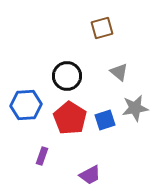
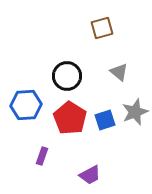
gray star: moved 4 px down; rotated 12 degrees counterclockwise
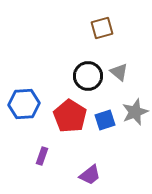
black circle: moved 21 px right
blue hexagon: moved 2 px left, 1 px up
red pentagon: moved 2 px up
purple trapezoid: rotated 10 degrees counterclockwise
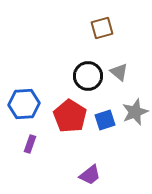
purple rectangle: moved 12 px left, 12 px up
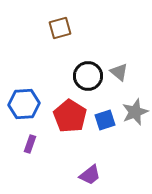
brown square: moved 42 px left
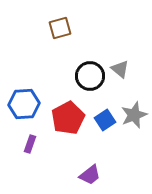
gray triangle: moved 1 px right, 3 px up
black circle: moved 2 px right
gray star: moved 1 px left, 3 px down
red pentagon: moved 2 px left, 2 px down; rotated 12 degrees clockwise
blue square: rotated 15 degrees counterclockwise
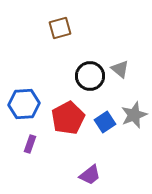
blue square: moved 2 px down
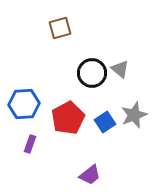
black circle: moved 2 px right, 3 px up
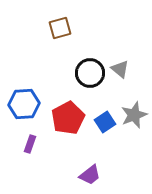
black circle: moved 2 px left
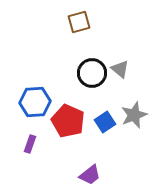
brown square: moved 19 px right, 6 px up
black circle: moved 2 px right
blue hexagon: moved 11 px right, 2 px up
red pentagon: moved 3 px down; rotated 20 degrees counterclockwise
